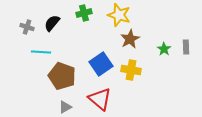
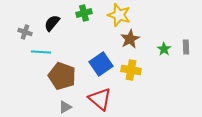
gray cross: moved 2 px left, 5 px down
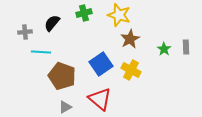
gray cross: rotated 24 degrees counterclockwise
yellow cross: rotated 18 degrees clockwise
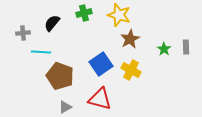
gray cross: moved 2 px left, 1 px down
brown pentagon: moved 2 px left
red triangle: rotated 25 degrees counterclockwise
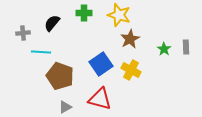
green cross: rotated 14 degrees clockwise
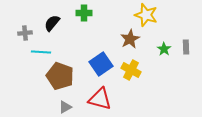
yellow star: moved 27 px right
gray cross: moved 2 px right
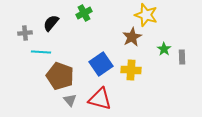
green cross: rotated 28 degrees counterclockwise
black semicircle: moved 1 px left
brown star: moved 2 px right, 2 px up
gray rectangle: moved 4 px left, 10 px down
yellow cross: rotated 24 degrees counterclockwise
gray triangle: moved 5 px right, 7 px up; rotated 40 degrees counterclockwise
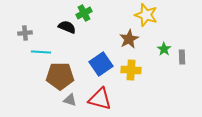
black semicircle: moved 16 px right, 4 px down; rotated 72 degrees clockwise
brown star: moved 3 px left, 2 px down
brown pentagon: rotated 20 degrees counterclockwise
gray triangle: rotated 32 degrees counterclockwise
